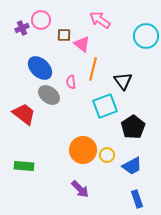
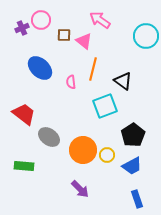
pink triangle: moved 2 px right, 3 px up
black triangle: rotated 18 degrees counterclockwise
gray ellipse: moved 42 px down
black pentagon: moved 8 px down
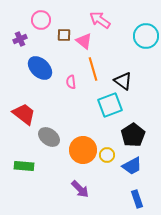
purple cross: moved 2 px left, 11 px down
orange line: rotated 30 degrees counterclockwise
cyan square: moved 5 px right, 1 px up
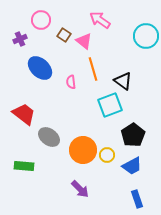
brown square: rotated 32 degrees clockwise
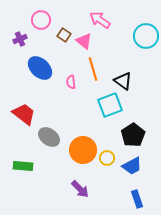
yellow circle: moved 3 px down
green rectangle: moved 1 px left
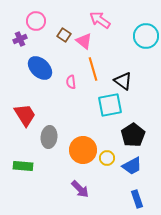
pink circle: moved 5 px left, 1 px down
cyan square: rotated 10 degrees clockwise
red trapezoid: moved 1 px right, 1 px down; rotated 20 degrees clockwise
gray ellipse: rotated 60 degrees clockwise
